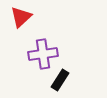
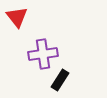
red triangle: moved 4 px left; rotated 25 degrees counterclockwise
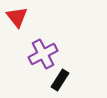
purple cross: rotated 20 degrees counterclockwise
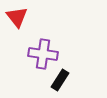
purple cross: rotated 36 degrees clockwise
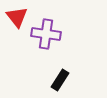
purple cross: moved 3 px right, 20 px up
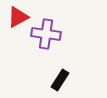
red triangle: moved 1 px right; rotated 40 degrees clockwise
